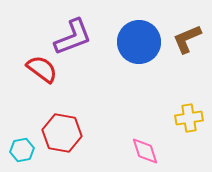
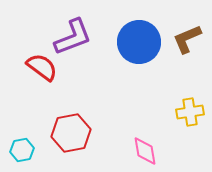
red semicircle: moved 2 px up
yellow cross: moved 1 px right, 6 px up
red hexagon: moved 9 px right; rotated 21 degrees counterclockwise
pink diamond: rotated 8 degrees clockwise
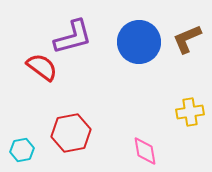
purple L-shape: rotated 6 degrees clockwise
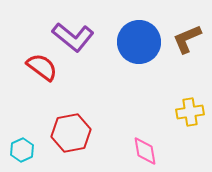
purple L-shape: rotated 54 degrees clockwise
cyan hexagon: rotated 15 degrees counterclockwise
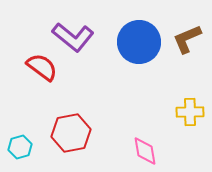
yellow cross: rotated 8 degrees clockwise
cyan hexagon: moved 2 px left, 3 px up; rotated 10 degrees clockwise
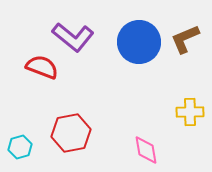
brown L-shape: moved 2 px left
red semicircle: rotated 16 degrees counterclockwise
pink diamond: moved 1 px right, 1 px up
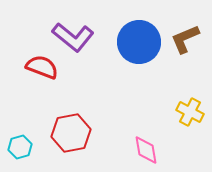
yellow cross: rotated 28 degrees clockwise
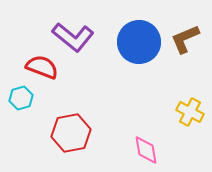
cyan hexagon: moved 1 px right, 49 px up
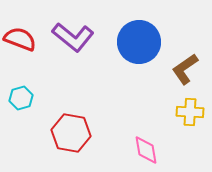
brown L-shape: moved 30 px down; rotated 12 degrees counterclockwise
red semicircle: moved 22 px left, 28 px up
yellow cross: rotated 24 degrees counterclockwise
red hexagon: rotated 21 degrees clockwise
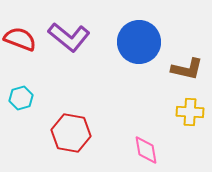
purple L-shape: moved 4 px left
brown L-shape: moved 2 px right; rotated 132 degrees counterclockwise
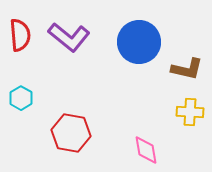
red semicircle: moved 4 px up; rotated 64 degrees clockwise
cyan hexagon: rotated 15 degrees counterclockwise
